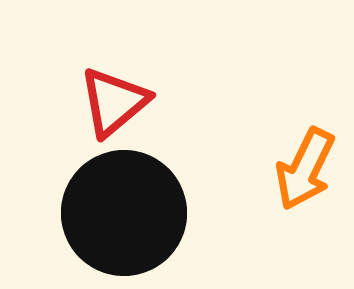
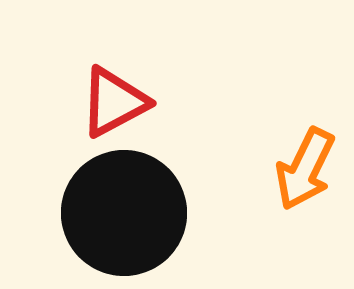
red triangle: rotated 12 degrees clockwise
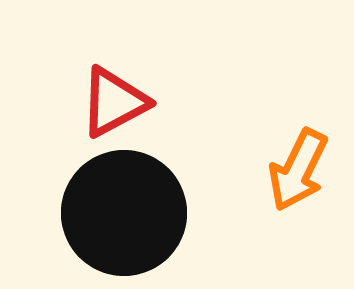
orange arrow: moved 7 px left, 1 px down
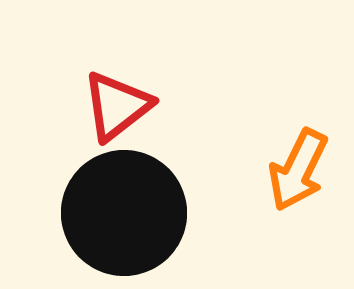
red triangle: moved 3 px right, 4 px down; rotated 10 degrees counterclockwise
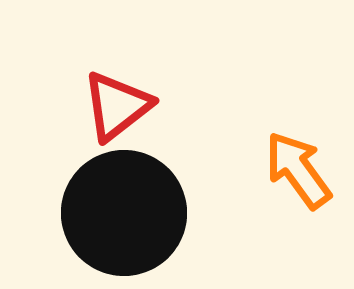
orange arrow: rotated 118 degrees clockwise
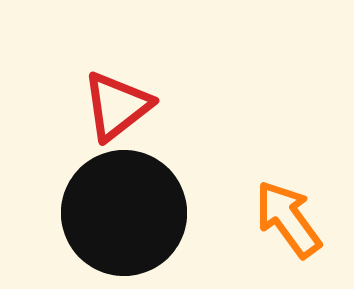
orange arrow: moved 10 px left, 49 px down
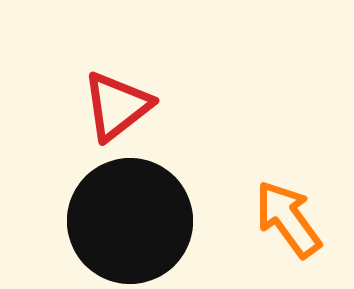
black circle: moved 6 px right, 8 px down
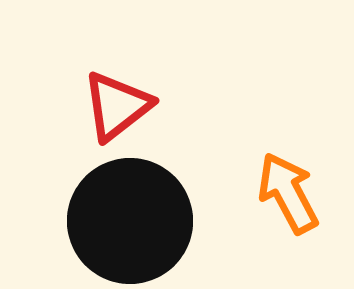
orange arrow: moved 26 px up; rotated 8 degrees clockwise
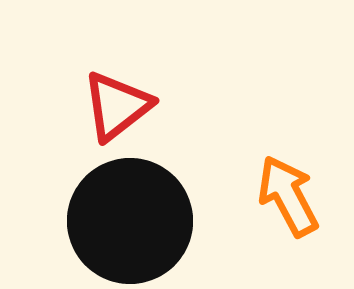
orange arrow: moved 3 px down
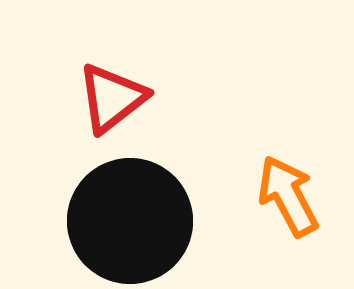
red triangle: moved 5 px left, 8 px up
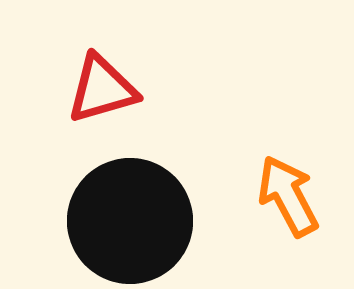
red triangle: moved 10 px left, 9 px up; rotated 22 degrees clockwise
